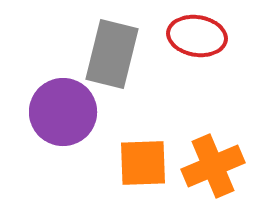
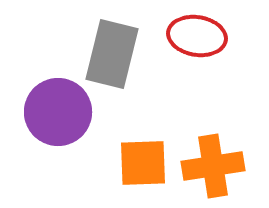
purple circle: moved 5 px left
orange cross: rotated 14 degrees clockwise
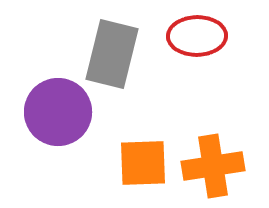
red ellipse: rotated 10 degrees counterclockwise
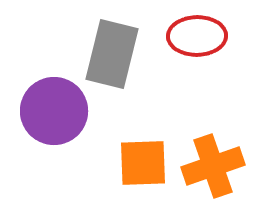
purple circle: moved 4 px left, 1 px up
orange cross: rotated 10 degrees counterclockwise
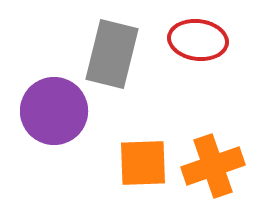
red ellipse: moved 1 px right, 4 px down; rotated 8 degrees clockwise
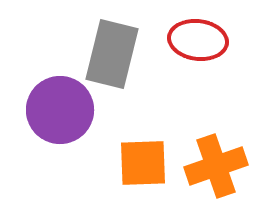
purple circle: moved 6 px right, 1 px up
orange cross: moved 3 px right
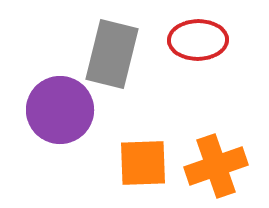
red ellipse: rotated 8 degrees counterclockwise
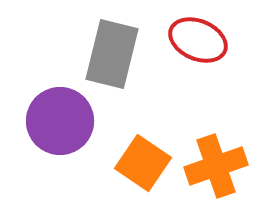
red ellipse: rotated 24 degrees clockwise
purple circle: moved 11 px down
orange square: rotated 36 degrees clockwise
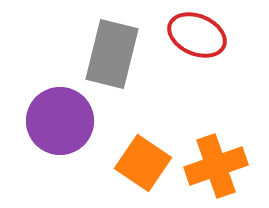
red ellipse: moved 1 px left, 5 px up
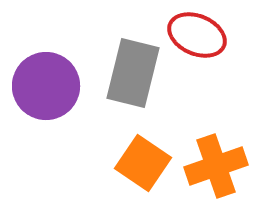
gray rectangle: moved 21 px right, 19 px down
purple circle: moved 14 px left, 35 px up
